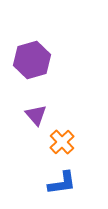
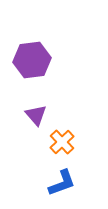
purple hexagon: rotated 9 degrees clockwise
blue L-shape: rotated 12 degrees counterclockwise
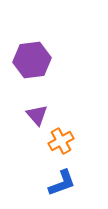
purple triangle: moved 1 px right
orange cross: moved 1 px left, 1 px up; rotated 15 degrees clockwise
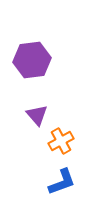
blue L-shape: moved 1 px up
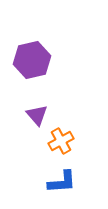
purple hexagon: rotated 6 degrees counterclockwise
blue L-shape: rotated 16 degrees clockwise
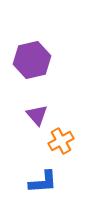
blue L-shape: moved 19 px left
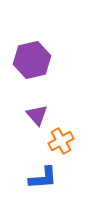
blue L-shape: moved 4 px up
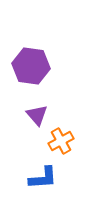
purple hexagon: moved 1 px left, 6 px down; rotated 21 degrees clockwise
